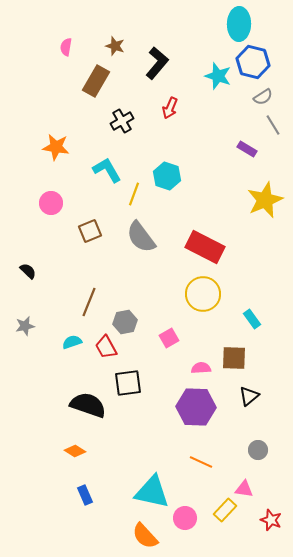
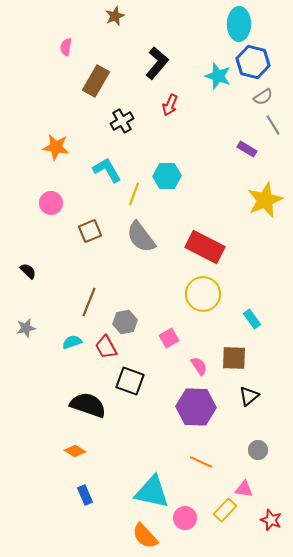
brown star at (115, 46): moved 30 px up; rotated 30 degrees clockwise
red arrow at (170, 108): moved 3 px up
cyan hexagon at (167, 176): rotated 20 degrees counterclockwise
gray star at (25, 326): moved 1 px right, 2 px down
pink semicircle at (201, 368): moved 2 px left, 2 px up; rotated 60 degrees clockwise
black square at (128, 383): moved 2 px right, 2 px up; rotated 28 degrees clockwise
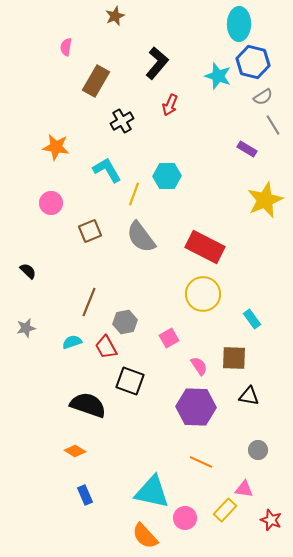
black triangle at (249, 396): rotated 50 degrees clockwise
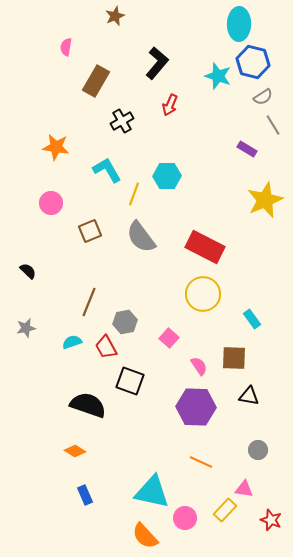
pink square at (169, 338): rotated 18 degrees counterclockwise
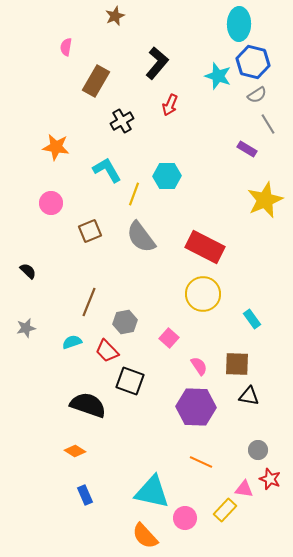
gray semicircle at (263, 97): moved 6 px left, 2 px up
gray line at (273, 125): moved 5 px left, 1 px up
red trapezoid at (106, 347): moved 1 px right, 4 px down; rotated 15 degrees counterclockwise
brown square at (234, 358): moved 3 px right, 6 px down
red star at (271, 520): moved 1 px left, 41 px up
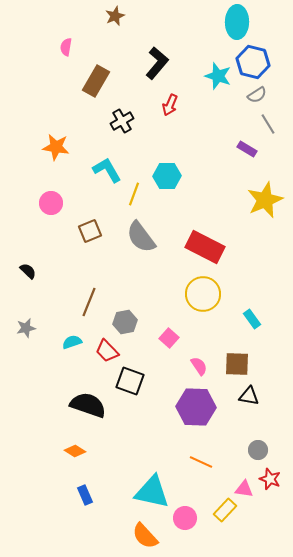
cyan ellipse at (239, 24): moved 2 px left, 2 px up
